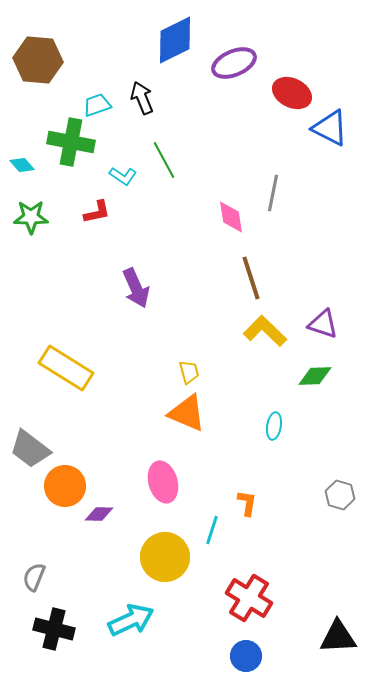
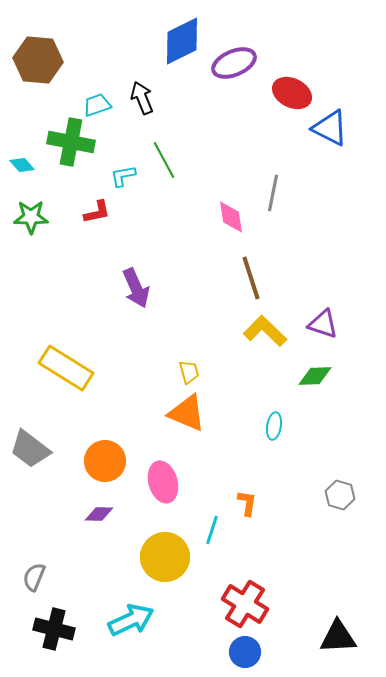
blue diamond: moved 7 px right, 1 px down
cyan L-shape: rotated 136 degrees clockwise
orange circle: moved 40 px right, 25 px up
red cross: moved 4 px left, 6 px down
blue circle: moved 1 px left, 4 px up
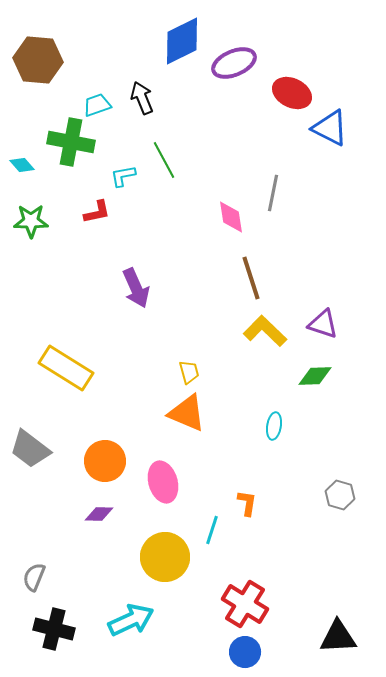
green star: moved 4 px down
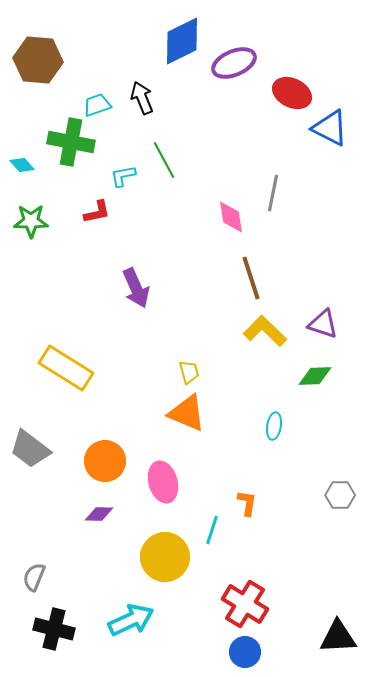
gray hexagon: rotated 16 degrees counterclockwise
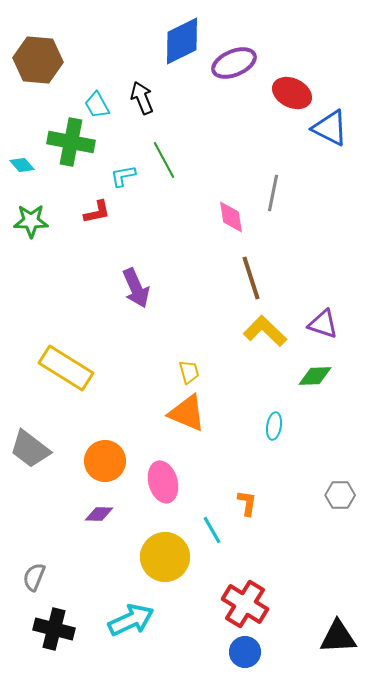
cyan trapezoid: rotated 100 degrees counterclockwise
cyan line: rotated 48 degrees counterclockwise
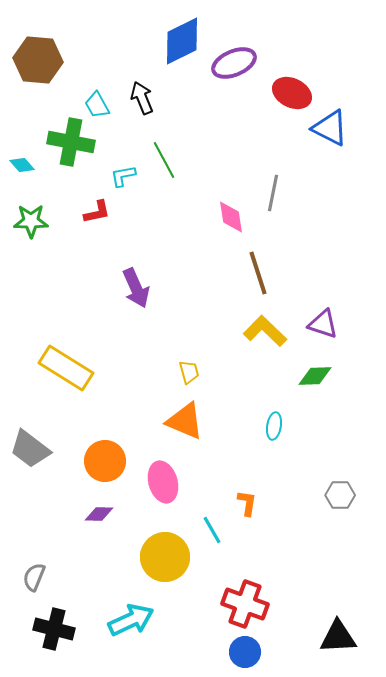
brown line: moved 7 px right, 5 px up
orange triangle: moved 2 px left, 8 px down
red cross: rotated 12 degrees counterclockwise
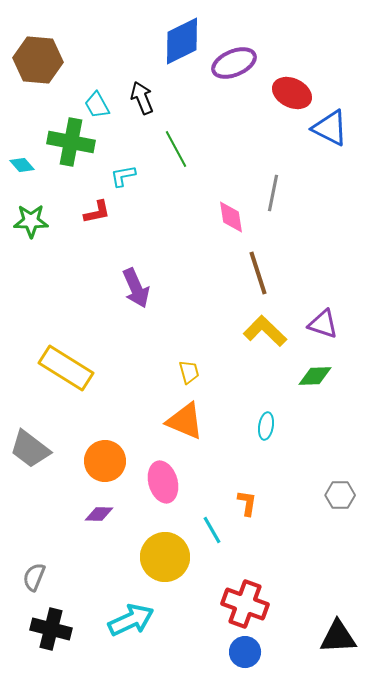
green line: moved 12 px right, 11 px up
cyan ellipse: moved 8 px left
black cross: moved 3 px left
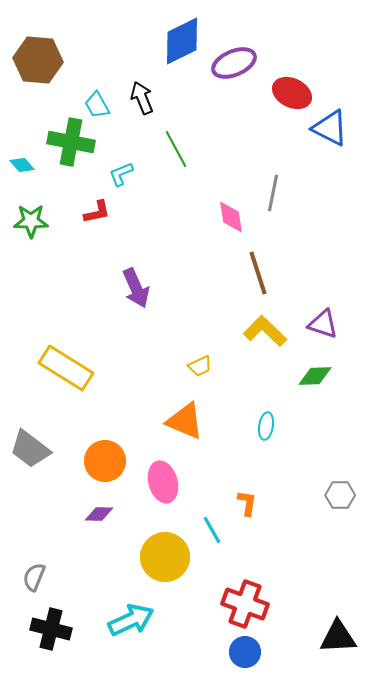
cyan L-shape: moved 2 px left, 2 px up; rotated 12 degrees counterclockwise
yellow trapezoid: moved 11 px right, 6 px up; rotated 80 degrees clockwise
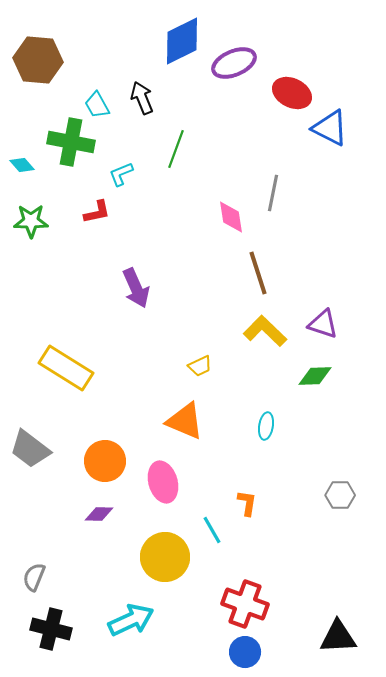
green line: rotated 48 degrees clockwise
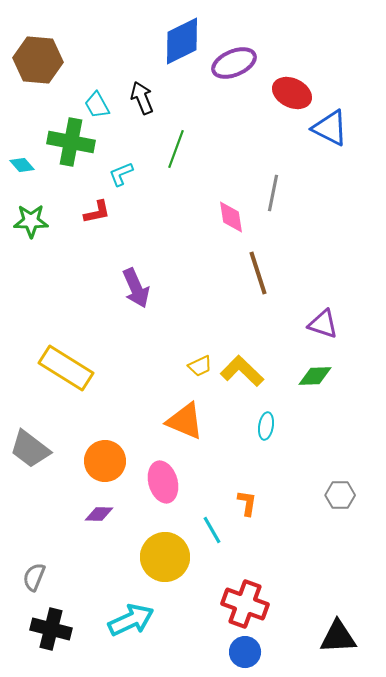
yellow L-shape: moved 23 px left, 40 px down
